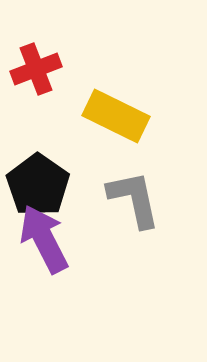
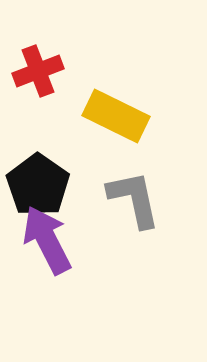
red cross: moved 2 px right, 2 px down
purple arrow: moved 3 px right, 1 px down
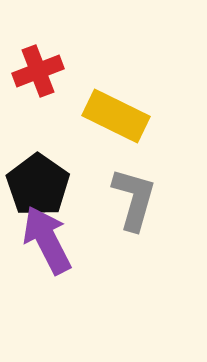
gray L-shape: rotated 28 degrees clockwise
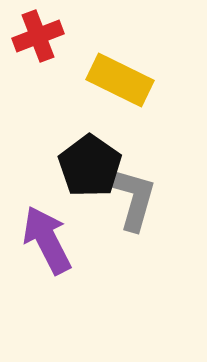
red cross: moved 35 px up
yellow rectangle: moved 4 px right, 36 px up
black pentagon: moved 52 px right, 19 px up
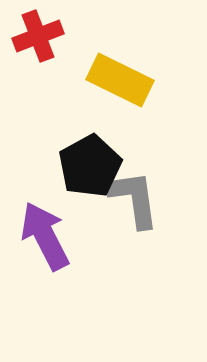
black pentagon: rotated 8 degrees clockwise
gray L-shape: rotated 24 degrees counterclockwise
purple arrow: moved 2 px left, 4 px up
